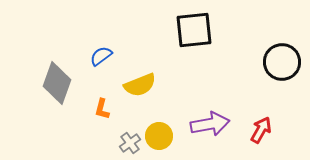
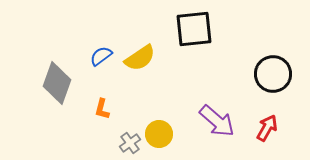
black square: moved 1 px up
black circle: moved 9 px left, 12 px down
yellow semicircle: moved 27 px up; rotated 12 degrees counterclockwise
purple arrow: moved 7 px right, 3 px up; rotated 51 degrees clockwise
red arrow: moved 6 px right, 2 px up
yellow circle: moved 2 px up
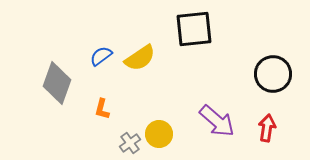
red arrow: rotated 20 degrees counterclockwise
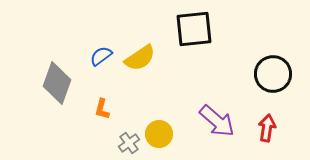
gray cross: moved 1 px left
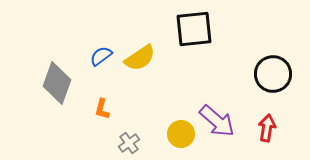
yellow circle: moved 22 px right
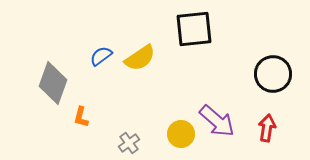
gray diamond: moved 4 px left
orange L-shape: moved 21 px left, 8 px down
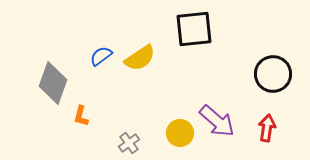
orange L-shape: moved 1 px up
yellow circle: moved 1 px left, 1 px up
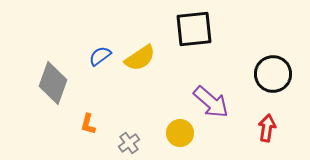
blue semicircle: moved 1 px left
orange L-shape: moved 7 px right, 8 px down
purple arrow: moved 6 px left, 19 px up
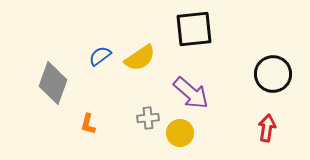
purple arrow: moved 20 px left, 9 px up
gray cross: moved 19 px right, 25 px up; rotated 30 degrees clockwise
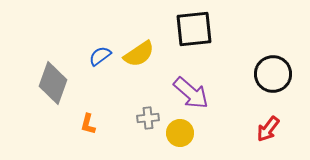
yellow semicircle: moved 1 px left, 4 px up
red arrow: moved 1 px right, 1 px down; rotated 152 degrees counterclockwise
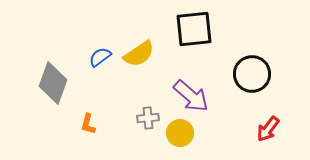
blue semicircle: moved 1 px down
black circle: moved 21 px left
purple arrow: moved 3 px down
